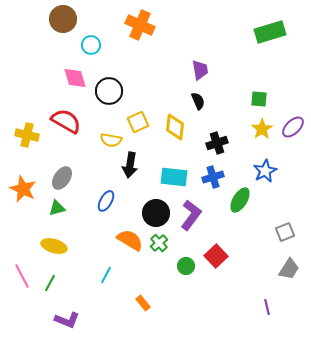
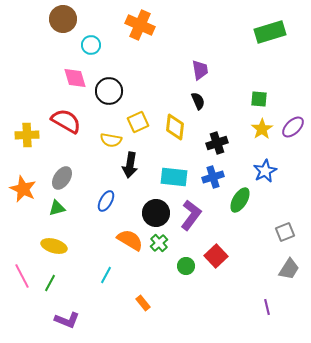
yellow cross at (27, 135): rotated 15 degrees counterclockwise
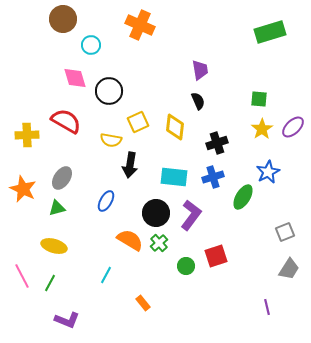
blue star at (265, 171): moved 3 px right, 1 px down
green ellipse at (240, 200): moved 3 px right, 3 px up
red square at (216, 256): rotated 25 degrees clockwise
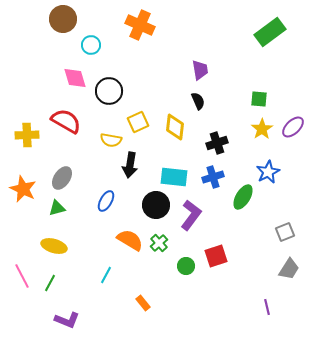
green rectangle at (270, 32): rotated 20 degrees counterclockwise
black circle at (156, 213): moved 8 px up
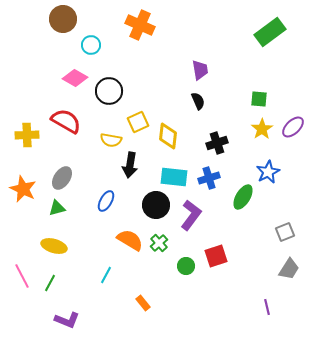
pink diamond at (75, 78): rotated 45 degrees counterclockwise
yellow diamond at (175, 127): moved 7 px left, 9 px down
blue cross at (213, 177): moved 4 px left, 1 px down
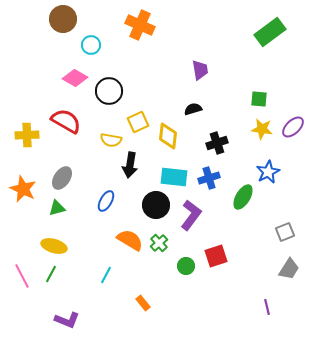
black semicircle at (198, 101): moved 5 px left, 8 px down; rotated 84 degrees counterclockwise
yellow star at (262, 129): rotated 30 degrees counterclockwise
green line at (50, 283): moved 1 px right, 9 px up
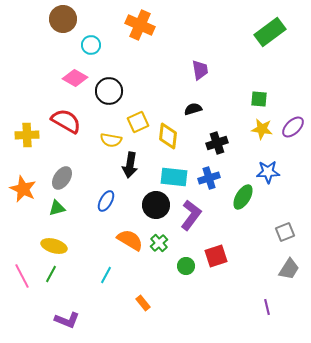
blue star at (268, 172): rotated 25 degrees clockwise
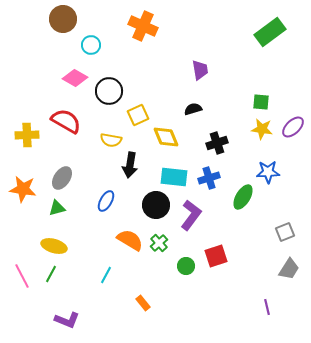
orange cross at (140, 25): moved 3 px right, 1 px down
green square at (259, 99): moved 2 px right, 3 px down
yellow square at (138, 122): moved 7 px up
yellow diamond at (168, 136): moved 2 px left, 1 px down; rotated 28 degrees counterclockwise
orange star at (23, 189): rotated 16 degrees counterclockwise
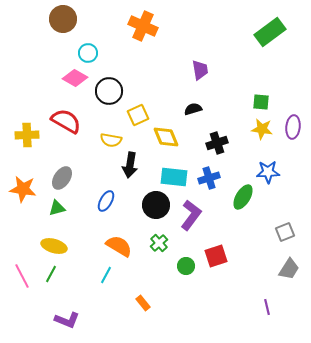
cyan circle at (91, 45): moved 3 px left, 8 px down
purple ellipse at (293, 127): rotated 40 degrees counterclockwise
orange semicircle at (130, 240): moved 11 px left, 6 px down
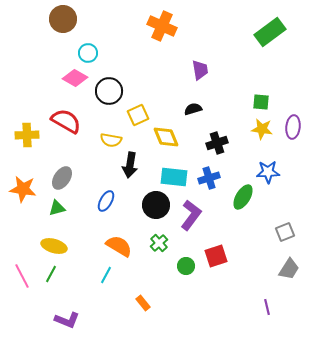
orange cross at (143, 26): moved 19 px right
